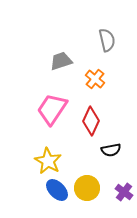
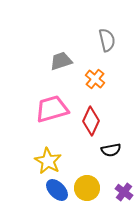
pink trapezoid: rotated 40 degrees clockwise
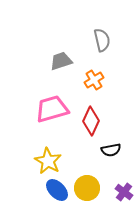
gray semicircle: moved 5 px left
orange cross: moved 1 px left, 1 px down; rotated 18 degrees clockwise
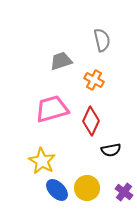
orange cross: rotated 30 degrees counterclockwise
yellow star: moved 6 px left
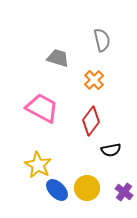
gray trapezoid: moved 3 px left, 3 px up; rotated 35 degrees clockwise
orange cross: rotated 18 degrees clockwise
pink trapezoid: moved 10 px left, 1 px up; rotated 44 degrees clockwise
red diamond: rotated 12 degrees clockwise
yellow star: moved 4 px left, 4 px down
